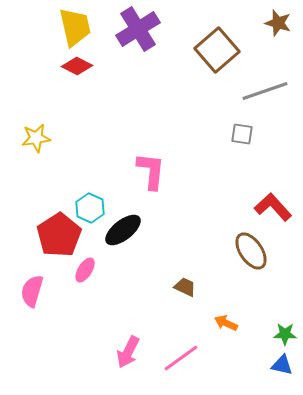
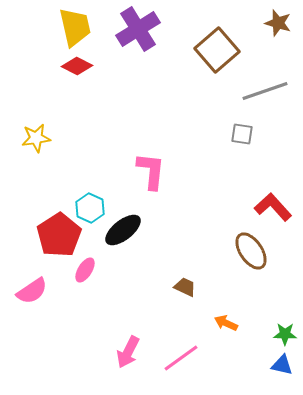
pink semicircle: rotated 140 degrees counterclockwise
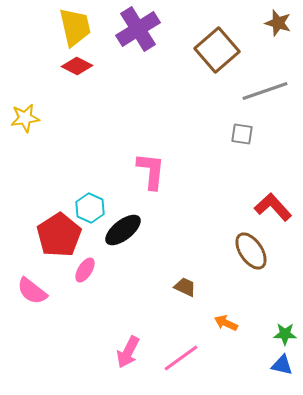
yellow star: moved 11 px left, 20 px up
pink semicircle: rotated 72 degrees clockwise
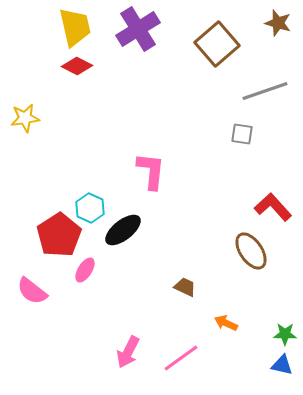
brown square: moved 6 px up
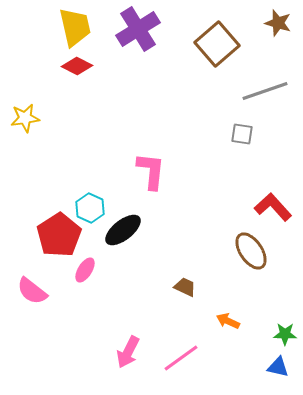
orange arrow: moved 2 px right, 2 px up
blue triangle: moved 4 px left, 2 px down
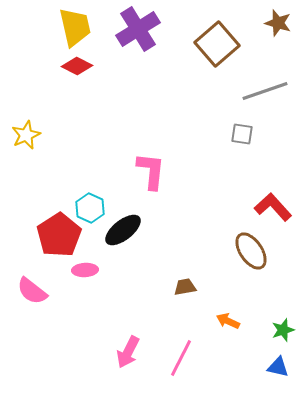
yellow star: moved 1 px right, 17 px down; rotated 16 degrees counterclockwise
pink ellipse: rotated 55 degrees clockwise
brown trapezoid: rotated 35 degrees counterclockwise
green star: moved 2 px left, 4 px up; rotated 20 degrees counterclockwise
pink line: rotated 27 degrees counterclockwise
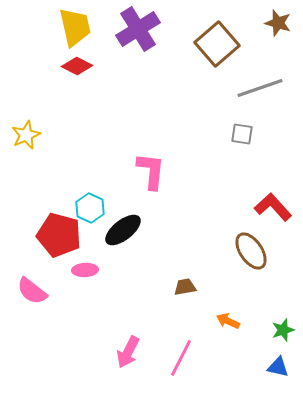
gray line: moved 5 px left, 3 px up
red pentagon: rotated 24 degrees counterclockwise
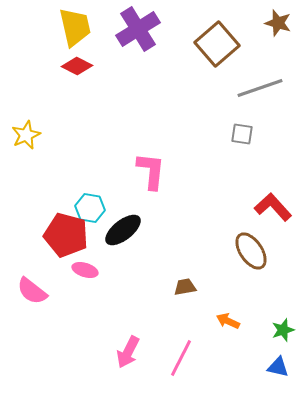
cyan hexagon: rotated 16 degrees counterclockwise
red pentagon: moved 7 px right
pink ellipse: rotated 20 degrees clockwise
